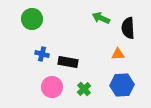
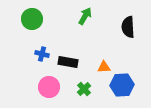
green arrow: moved 16 px left, 2 px up; rotated 96 degrees clockwise
black semicircle: moved 1 px up
orange triangle: moved 14 px left, 13 px down
pink circle: moved 3 px left
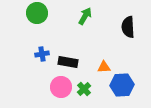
green circle: moved 5 px right, 6 px up
blue cross: rotated 24 degrees counterclockwise
pink circle: moved 12 px right
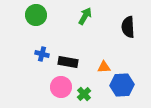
green circle: moved 1 px left, 2 px down
blue cross: rotated 24 degrees clockwise
green cross: moved 5 px down
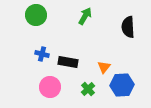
orange triangle: rotated 48 degrees counterclockwise
pink circle: moved 11 px left
green cross: moved 4 px right, 5 px up
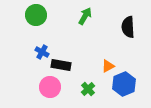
blue cross: moved 2 px up; rotated 16 degrees clockwise
black rectangle: moved 7 px left, 3 px down
orange triangle: moved 4 px right, 1 px up; rotated 24 degrees clockwise
blue hexagon: moved 2 px right, 1 px up; rotated 20 degrees counterclockwise
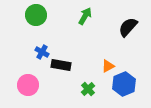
black semicircle: rotated 45 degrees clockwise
pink circle: moved 22 px left, 2 px up
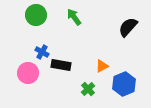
green arrow: moved 11 px left, 1 px down; rotated 66 degrees counterclockwise
orange triangle: moved 6 px left
pink circle: moved 12 px up
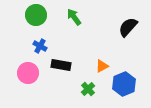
blue cross: moved 2 px left, 6 px up
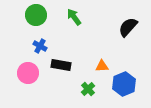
orange triangle: rotated 24 degrees clockwise
